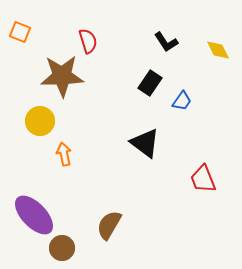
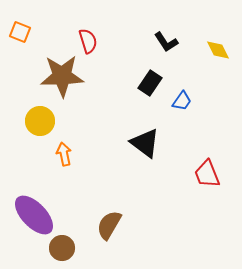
red trapezoid: moved 4 px right, 5 px up
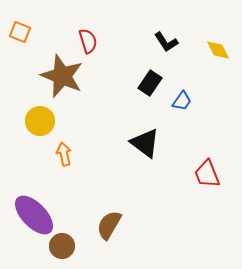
brown star: rotated 24 degrees clockwise
brown circle: moved 2 px up
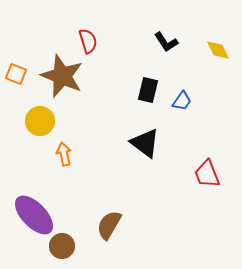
orange square: moved 4 px left, 42 px down
black rectangle: moved 2 px left, 7 px down; rotated 20 degrees counterclockwise
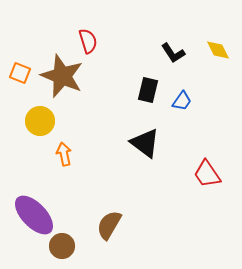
black L-shape: moved 7 px right, 11 px down
orange square: moved 4 px right, 1 px up
red trapezoid: rotated 12 degrees counterclockwise
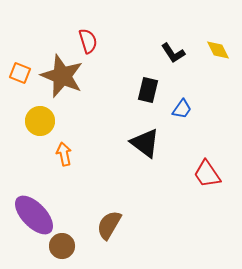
blue trapezoid: moved 8 px down
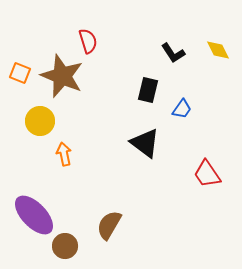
brown circle: moved 3 px right
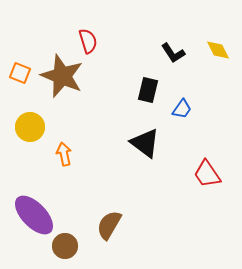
yellow circle: moved 10 px left, 6 px down
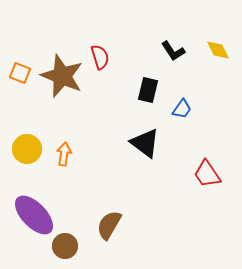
red semicircle: moved 12 px right, 16 px down
black L-shape: moved 2 px up
yellow circle: moved 3 px left, 22 px down
orange arrow: rotated 20 degrees clockwise
